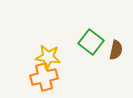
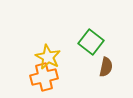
brown semicircle: moved 10 px left, 17 px down
yellow star: rotated 20 degrees clockwise
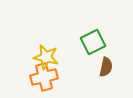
green square: moved 2 px right; rotated 25 degrees clockwise
yellow star: moved 2 px left; rotated 15 degrees counterclockwise
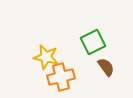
brown semicircle: rotated 48 degrees counterclockwise
orange cross: moved 17 px right
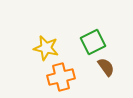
yellow star: moved 9 px up
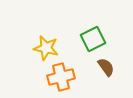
green square: moved 3 px up
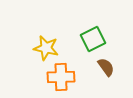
orange cross: rotated 12 degrees clockwise
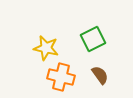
brown semicircle: moved 6 px left, 8 px down
orange cross: rotated 16 degrees clockwise
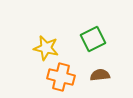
brown semicircle: rotated 60 degrees counterclockwise
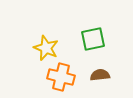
green square: rotated 15 degrees clockwise
yellow star: rotated 10 degrees clockwise
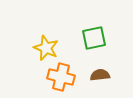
green square: moved 1 px right, 1 px up
